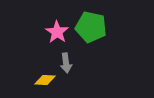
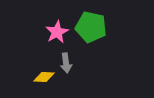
pink star: rotated 10 degrees clockwise
yellow diamond: moved 1 px left, 3 px up
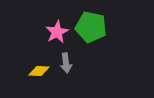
yellow diamond: moved 5 px left, 6 px up
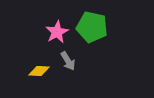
green pentagon: moved 1 px right
gray arrow: moved 2 px right, 2 px up; rotated 24 degrees counterclockwise
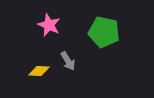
green pentagon: moved 12 px right, 5 px down
pink star: moved 8 px left, 7 px up; rotated 20 degrees counterclockwise
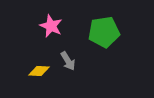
pink star: moved 2 px right, 1 px down
green pentagon: rotated 20 degrees counterclockwise
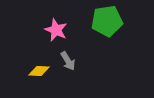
pink star: moved 5 px right, 4 px down
green pentagon: moved 3 px right, 11 px up
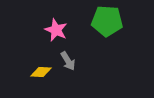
green pentagon: rotated 12 degrees clockwise
yellow diamond: moved 2 px right, 1 px down
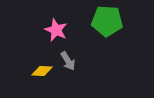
yellow diamond: moved 1 px right, 1 px up
